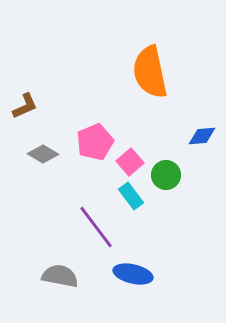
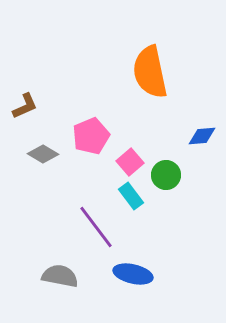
pink pentagon: moved 4 px left, 6 px up
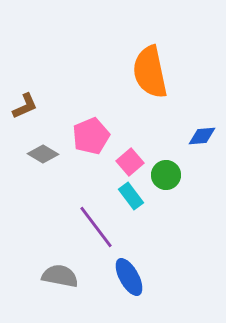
blue ellipse: moved 4 px left, 3 px down; rotated 48 degrees clockwise
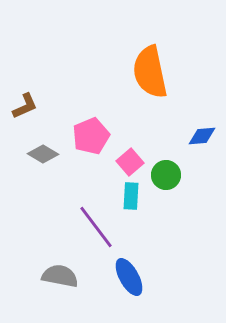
cyan rectangle: rotated 40 degrees clockwise
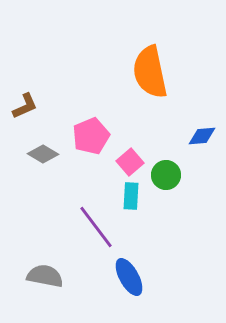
gray semicircle: moved 15 px left
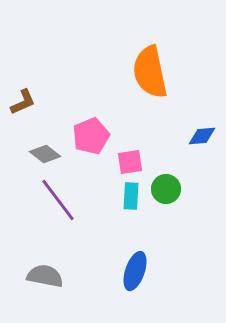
brown L-shape: moved 2 px left, 4 px up
gray diamond: moved 2 px right; rotated 8 degrees clockwise
pink square: rotated 32 degrees clockwise
green circle: moved 14 px down
purple line: moved 38 px left, 27 px up
blue ellipse: moved 6 px right, 6 px up; rotated 48 degrees clockwise
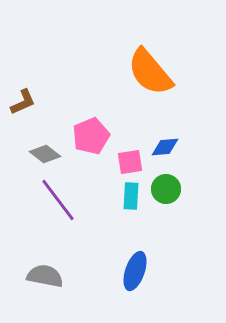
orange semicircle: rotated 28 degrees counterclockwise
blue diamond: moved 37 px left, 11 px down
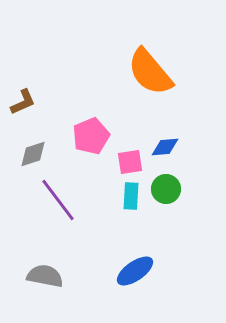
gray diamond: moved 12 px left; rotated 56 degrees counterclockwise
blue ellipse: rotated 36 degrees clockwise
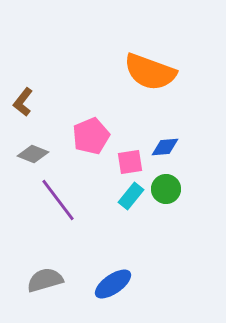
orange semicircle: rotated 30 degrees counterclockwise
brown L-shape: rotated 152 degrees clockwise
gray diamond: rotated 40 degrees clockwise
cyan rectangle: rotated 36 degrees clockwise
blue ellipse: moved 22 px left, 13 px down
gray semicircle: moved 4 px down; rotated 27 degrees counterclockwise
